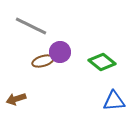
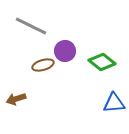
purple circle: moved 5 px right, 1 px up
brown ellipse: moved 4 px down
blue triangle: moved 2 px down
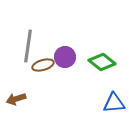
gray line: moved 3 px left, 20 px down; rotated 72 degrees clockwise
purple circle: moved 6 px down
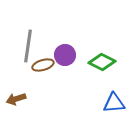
purple circle: moved 2 px up
green diamond: rotated 12 degrees counterclockwise
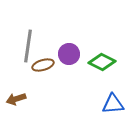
purple circle: moved 4 px right, 1 px up
blue triangle: moved 1 px left, 1 px down
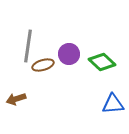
green diamond: rotated 16 degrees clockwise
